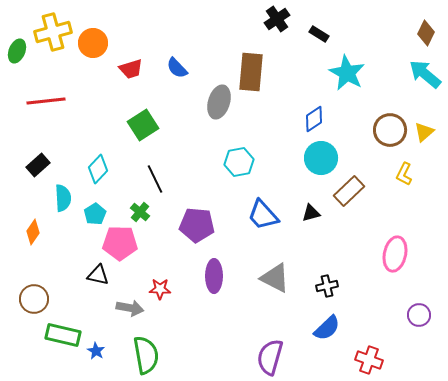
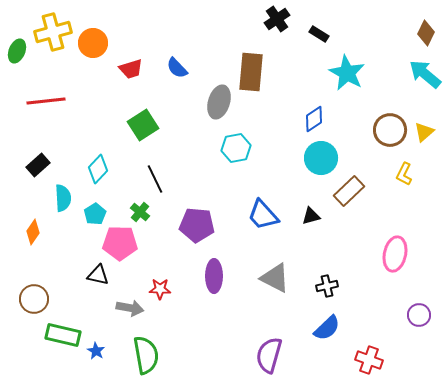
cyan hexagon at (239, 162): moved 3 px left, 14 px up
black triangle at (311, 213): moved 3 px down
purple semicircle at (270, 357): moved 1 px left, 2 px up
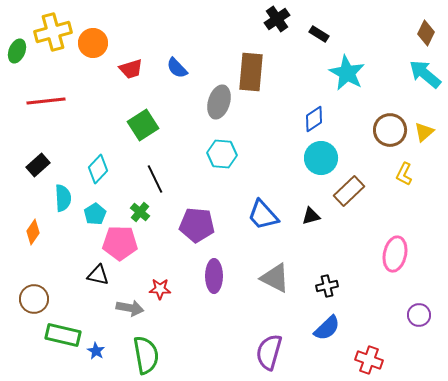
cyan hexagon at (236, 148): moved 14 px left, 6 px down; rotated 16 degrees clockwise
purple semicircle at (269, 355): moved 3 px up
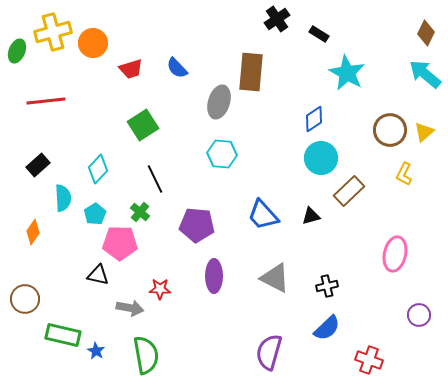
brown circle at (34, 299): moved 9 px left
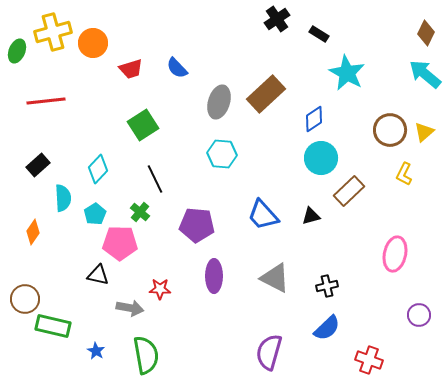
brown rectangle at (251, 72): moved 15 px right, 22 px down; rotated 42 degrees clockwise
green rectangle at (63, 335): moved 10 px left, 9 px up
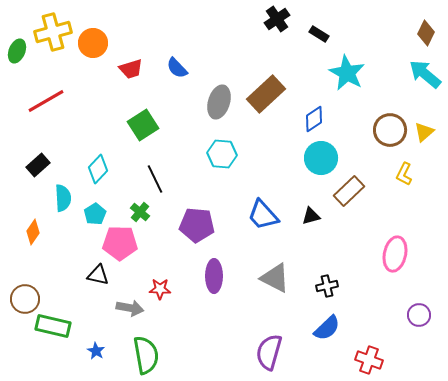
red line at (46, 101): rotated 24 degrees counterclockwise
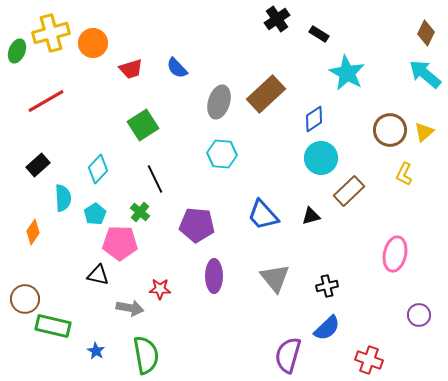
yellow cross at (53, 32): moved 2 px left, 1 px down
gray triangle at (275, 278): rotated 24 degrees clockwise
purple semicircle at (269, 352): moved 19 px right, 3 px down
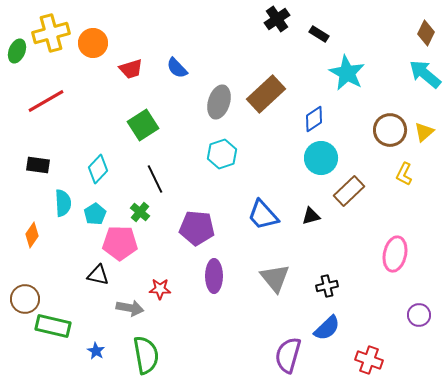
cyan hexagon at (222, 154): rotated 24 degrees counterclockwise
black rectangle at (38, 165): rotated 50 degrees clockwise
cyan semicircle at (63, 198): moved 5 px down
purple pentagon at (197, 225): moved 3 px down
orange diamond at (33, 232): moved 1 px left, 3 px down
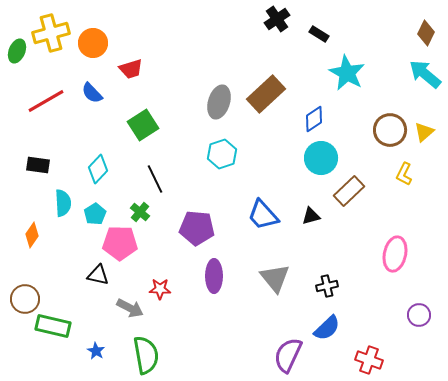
blue semicircle at (177, 68): moved 85 px left, 25 px down
gray arrow at (130, 308): rotated 16 degrees clockwise
purple semicircle at (288, 355): rotated 9 degrees clockwise
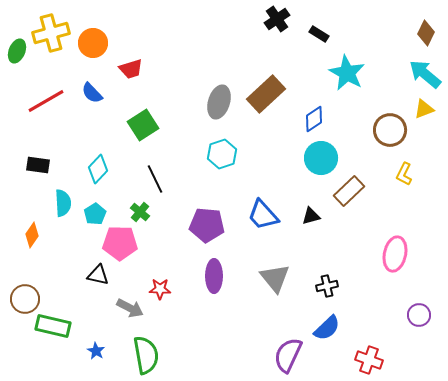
yellow triangle at (424, 132): moved 23 px up; rotated 20 degrees clockwise
purple pentagon at (197, 228): moved 10 px right, 3 px up
